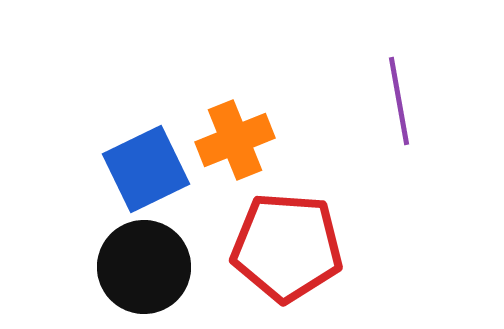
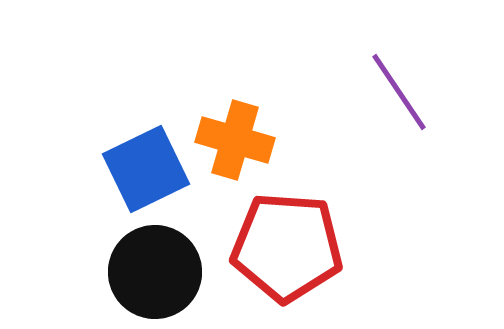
purple line: moved 9 px up; rotated 24 degrees counterclockwise
orange cross: rotated 38 degrees clockwise
black circle: moved 11 px right, 5 px down
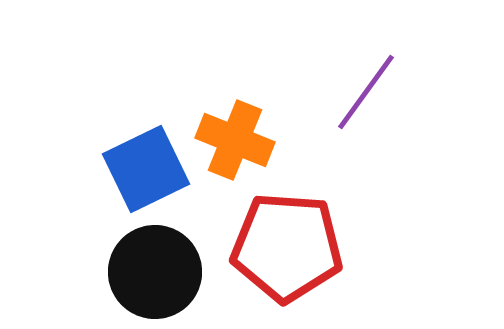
purple line: moved 33 px left; rotated 70 degrees clockwise
orange cross: rotated 6 degrees clockwise
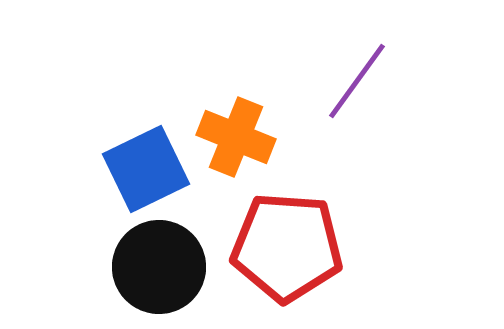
purple line: moved 9 px left, 11 px up
orange cross: moved 1 px right, 3 px up
black circle: moved 4 px right, 5 px up
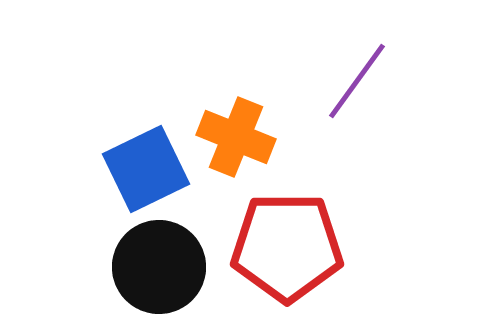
red pentagon: rotated 4 degrees counterclockwise
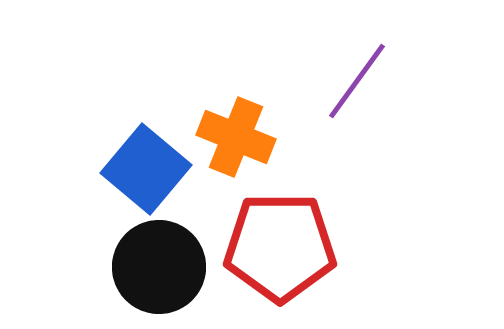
blue square: rotated 24 degrees counterclockwise
red pentagon: moved 7 px left
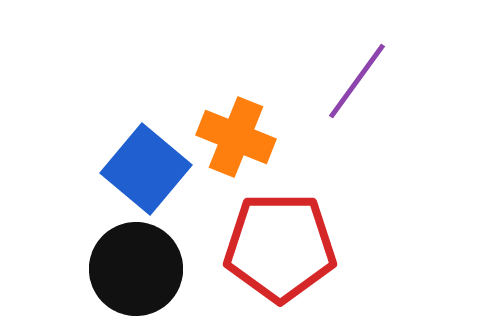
black circle: moved 23 px left, 2 px down
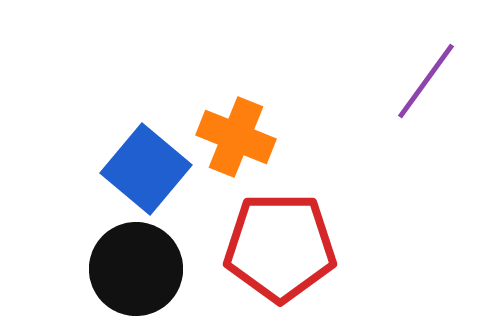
purple line: moved 69 px right
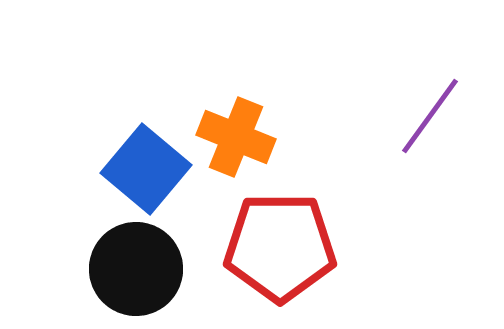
purple line: moved 4 px right, 35 px down
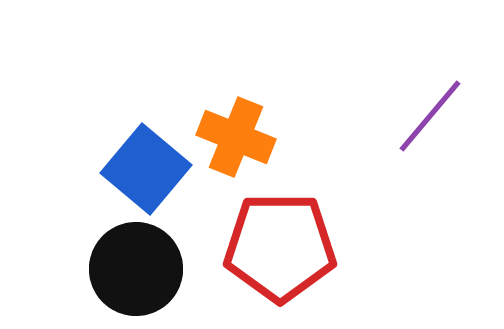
purple line: rotated 4 degrees clockwise
